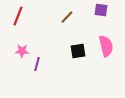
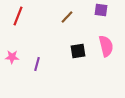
pink star: moved 10 px left, 6 px down
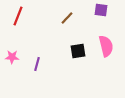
brown line: moved 1 px down
